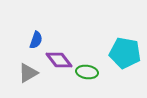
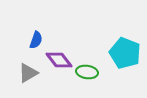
cyan pentagon: rotated 12 degrees clockwise
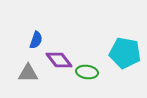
cyan pentagon: rotated 12 degrees counterclockwise
gray triangle: rotated 30 degrees clockwise
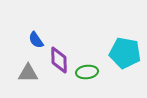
blue semicircle: rotated 126 degrees clockwise
purple diamond: rotated 36 degrees clockwise
green ellipse: rotated 15 degrees counterclockwise
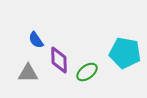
green ellipse: rotated 30 degrees counterclockwise
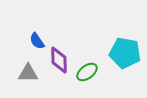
blue semicircle: moved 1 px right, 1 px down
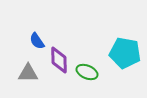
green ellipse: rotated 60 degrees clockwise
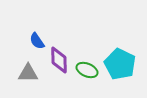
cyan pentagon: moved 5 px left, 11 px down; rotated 16 degrees clockwise
green ellipse: moved 2 px up
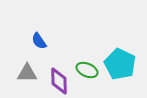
blue semicircle: moved 2 px right
purple diamond: moved 21 px down
gray triangle: moved 1 px left
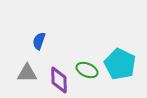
blue semicircle: rotated 54 degrees clockwise
purple diamond: moved 1 px up
